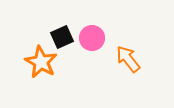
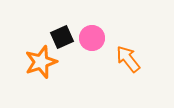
orange star: rotated 24 degrees clockwise
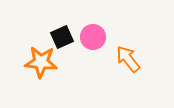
pink circle: moved 1 px right, 1 px up
orange star: rotated 24 degrees clockwise
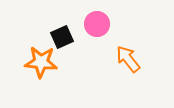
pink circle: moved 4 px right, 13 px up
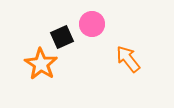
pink circle: moved 5 px left
orange star: moved 2 px down; rotated 28 degrees clockwise
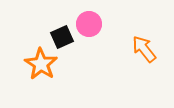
pink circle: moved 3 px left
orange arrow: moved 16 px right, 10 px up
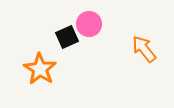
black square: moved 5 px right
orange star: moved 1 px left, 5 px down
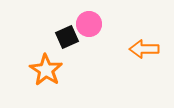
orange arrow: rotated 52 degrees counterclockwise
orange star: moved 6 px right, 1 px down
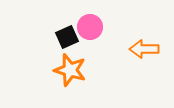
pink circle: moved 1 px right, 3 px down
orange star: moved 24 px right; rotated 16 degrees counterclockwise
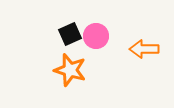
pink circle: moved 6 px right, 9 px down
black square: moved 3 px right, 3 px up
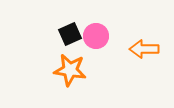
orange star: rotated 8 degrees counterclockwise
